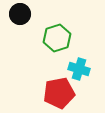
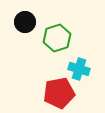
black circle: moved 5 px right, 8 px down
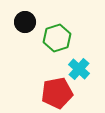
cyan cross: rotated 25 degrees clockwise
red pentagon: moved 2 px left
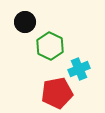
green hexagon: moved 7 px left, 8 px down; rotated 16 degrees counterclockwise
cyan cross: rotated 25 degrees clockwise
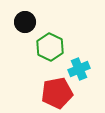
green hexagon: moved 1 px down
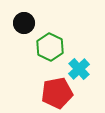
black circle: moved 1 px left, 1 px down
cyan cross: rotated 20 degrees counterclockwise
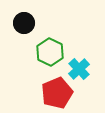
green hexagon: moved 5 px down
red pentagon: rotated 12 degrees counterclockwise
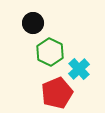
black circle: moved 9 px right
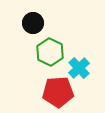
cyan cross: moved 1 px up
red pentagon: moved 1 px right, 1 px up; rotated 20 degrees clockwise
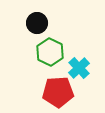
black circle: moved 4 px right
